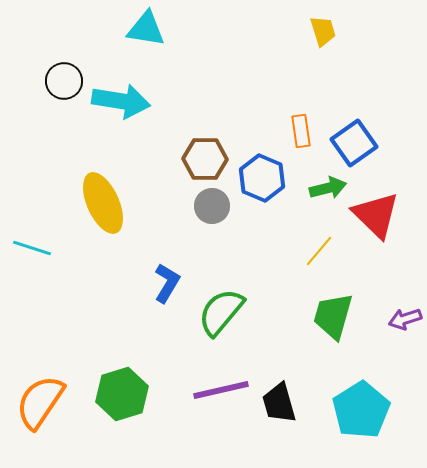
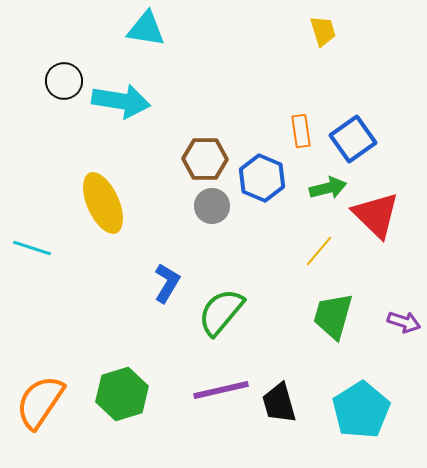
blue square: moved 1 px left, 4 px up
purple arrow: moved 1 px left, 3 px down; rotated 144 degrees counterclockwise
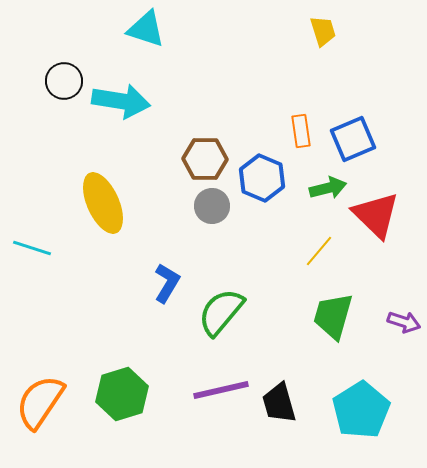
cyan triangle: rotated 9 degrees clockwise
blue square: rotated 12 degrees clockwise
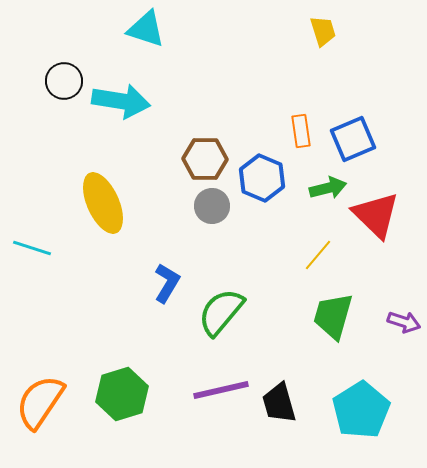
yellow line: moved 1 px left, 4 px down
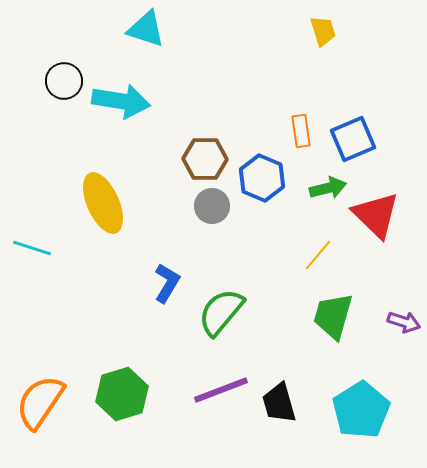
purple line: rotated 8 degrees counterclockwise
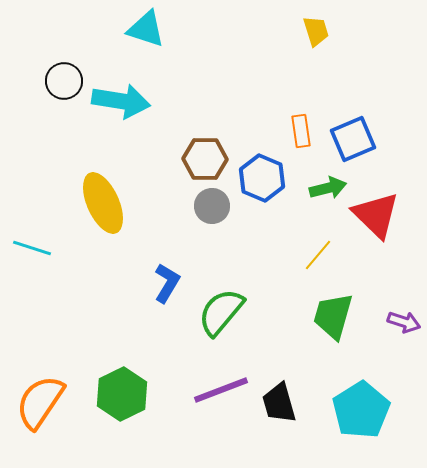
yellow trapezoid: moved 7 px left
green hexagon: rotated 9 degrees counterclockwise
